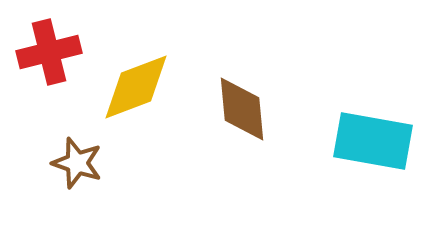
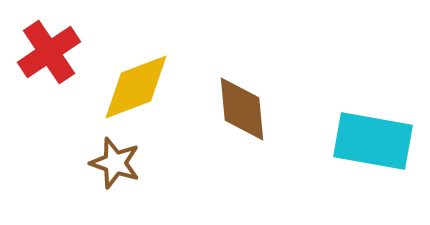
red cross: rotated 20 degrees counterclockwise
brown star: moved 38 px right
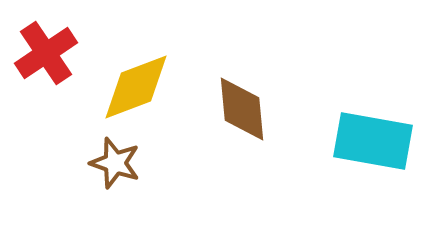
red cross: moved 3 px left, 1 px down
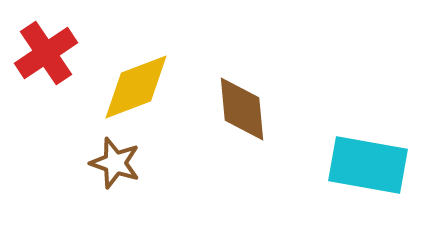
cyan rectangle: moved 5 px left, 24 px down
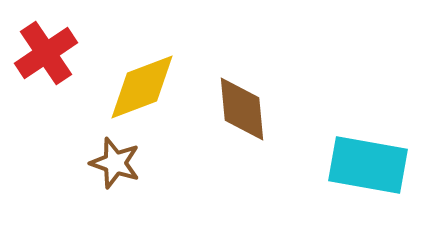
yellow diamond: moved 6 px right
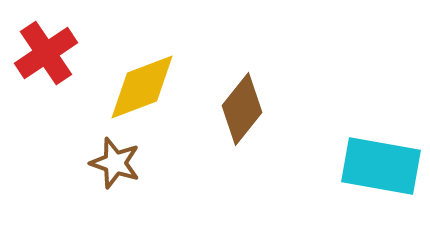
brown diamond: rotated 44 degrees clockwise
cyan rectangle: moved 13 px right, 1 px down
